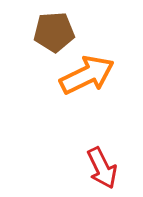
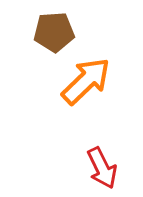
orange arrow: moved 1 px left, 6 px down; rotated 18 degrees counterclockwise
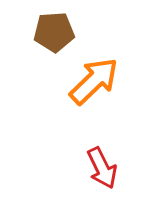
orange arrow: moved 8 px right
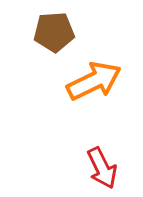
orange arrow: rotated 18 degrees clockwise
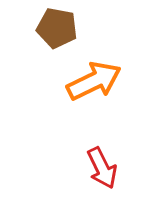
brown pentagon: moved 3 px right, 4 px up; rotated 15 degrees clockwise
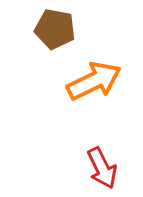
brown pentagon: moved 2 px left, 1 px down
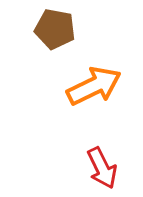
orange arrow: moved 5 px down
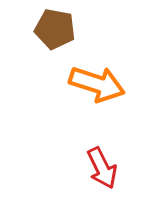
orange arrow: moved 3 px right, 2 px up; rotated 44 degrees clockwise
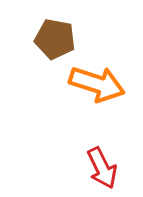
brown pentagon: moved 10 px down
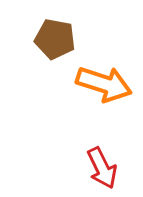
orange arrow: moved 7 px right
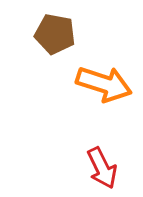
brown pentagon: moved 5 px up
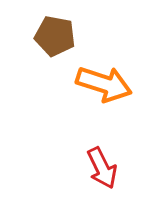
brown pentagon: moved 2 px down
